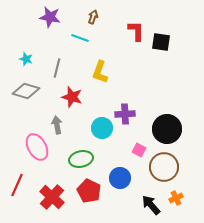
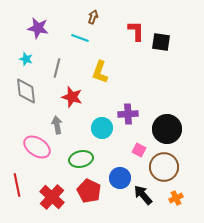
purple star: moved 12 px left, 11 px down
gray diamond: rotated 68 degrees clockwise
purple cross: moved 3 px right
pink ellipse: rotated 28 degrees counterclockwise
red line: rotated 35 degrees counterclockwise
black arrow: moved 8 px left, 10 px up
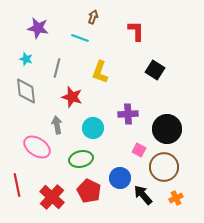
black square: moved 6 px left, 28 px down; rotated 24 degrees clockwise
cyan circle: moved 9 px left
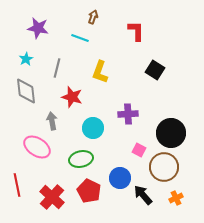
cyan star: rotated 24 degrees clockwise
gray arrow: moved 5 px left, 4 px up
black circle: moved 4 px right, 4 px down
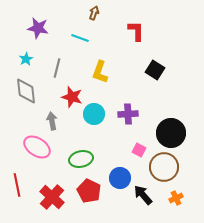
brown arrow: moved 1 px right, 4 px up
cyan circle: moved 1 px right, 14 px up
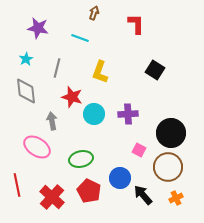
red L-shape: moved 7 px up
brown circle: moved 4 px right
